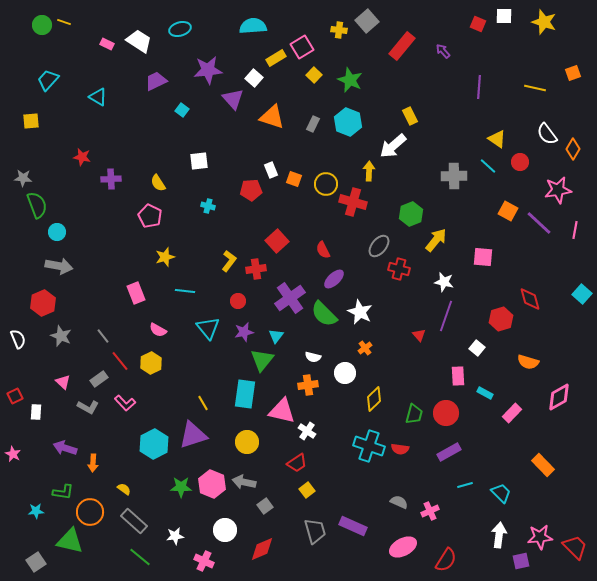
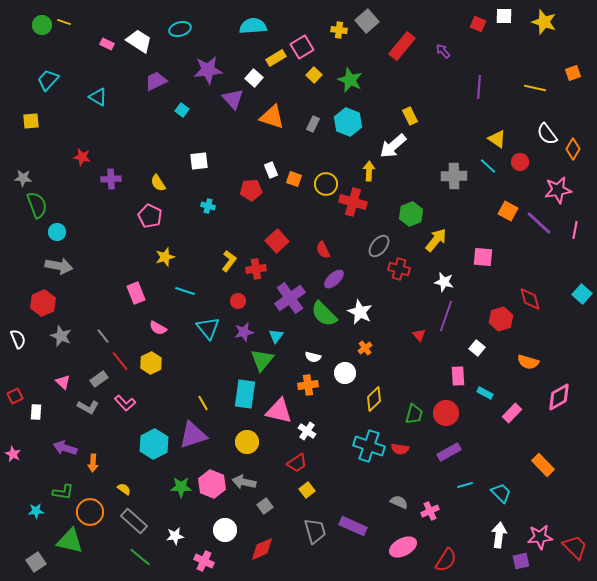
cyan line at (185, 291): rotated 12 degrees clockwise
pink semicircle at (158, 330): moved 2 px up
pink triangle at (282, 411): moved 3 px left
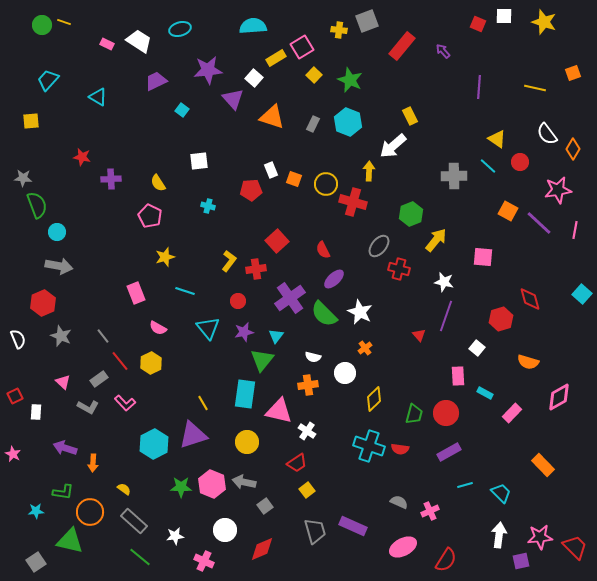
gray square at (367, 21): rotated 20 degrees clockwise
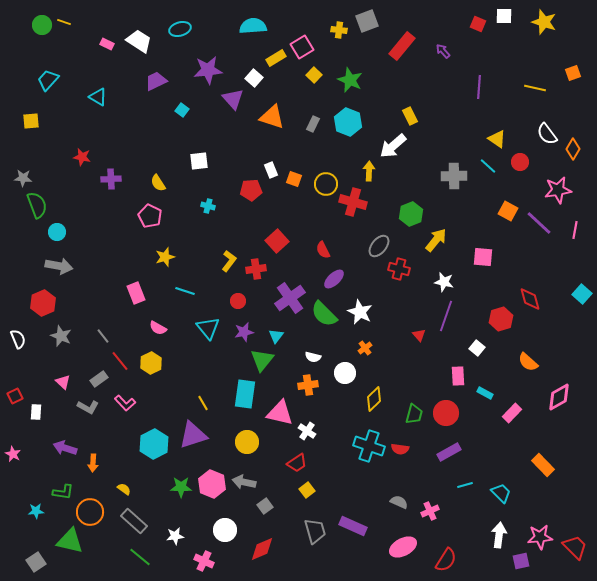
orange semicircle at (528, 362): rotated 25 degrees clockwise
pink triangle at (279, 411): moved 1 px right, 2 px down
